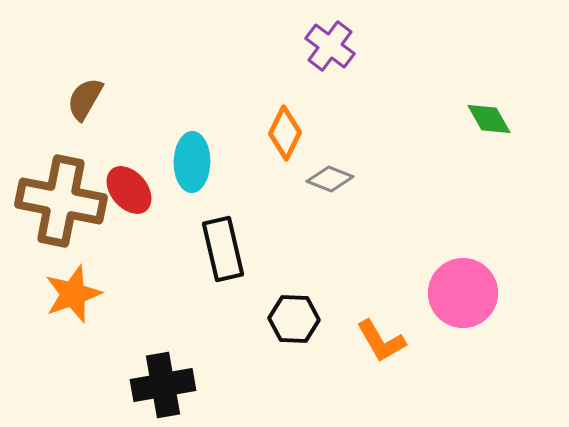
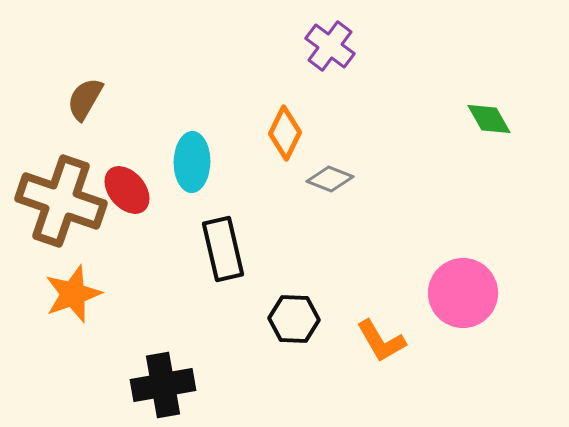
red ellipse: moved 2 px left
brown cross: rotated 8 degrees clockwise
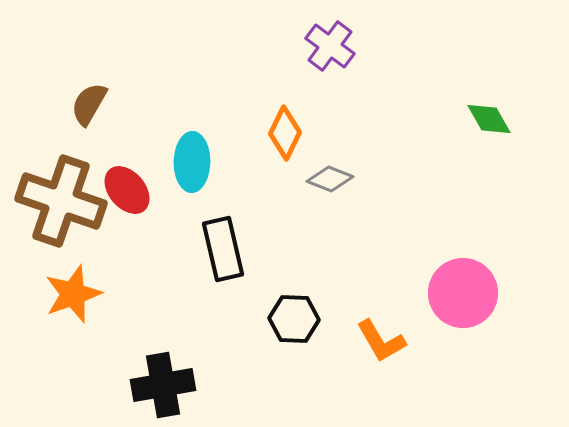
brown semicircle: moved 4 px right, 5 px down
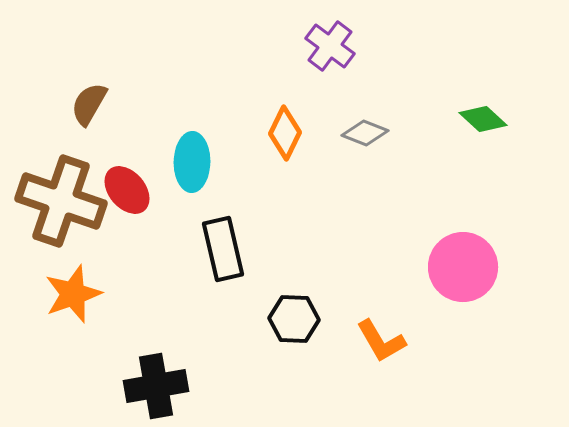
green diamond: moved 6 px left; rotated 18 degrees counterclockwise
gray diamond: moved 35 px right, 46 px up
pink circle: moved 26 px up
black cross: moved 7 px left, 1 px down
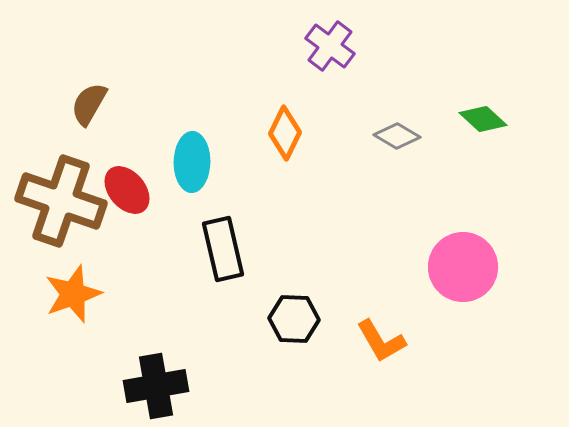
gray diamond: moved 32 px right, 3 px down; rotated 9 degrees clockwise
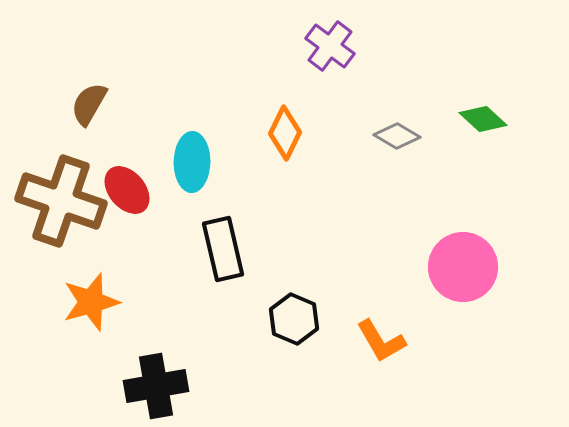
orange star: moved 18 px right, 8 px down; rotated 4 degrees clockwise
black hexagon: rotated 21 degrees clockwise
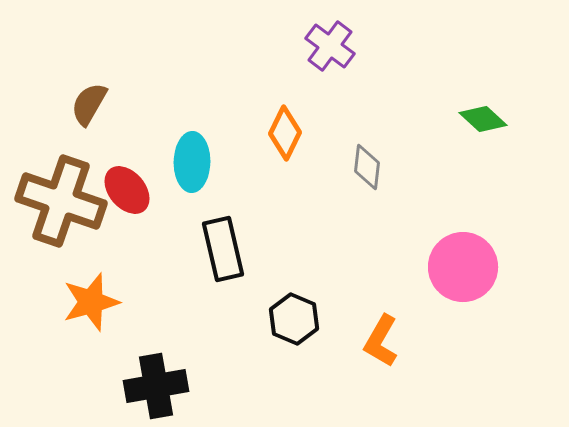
gray diamond: moved 30 px left, 31 px down; rotated 66 degrees clockwise
orange L-shape: rotated 60 degrees clockwise
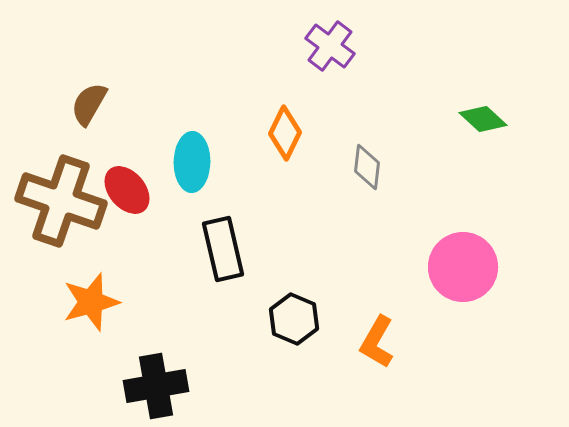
orange L-shape: moved 4 px left, 1 px down
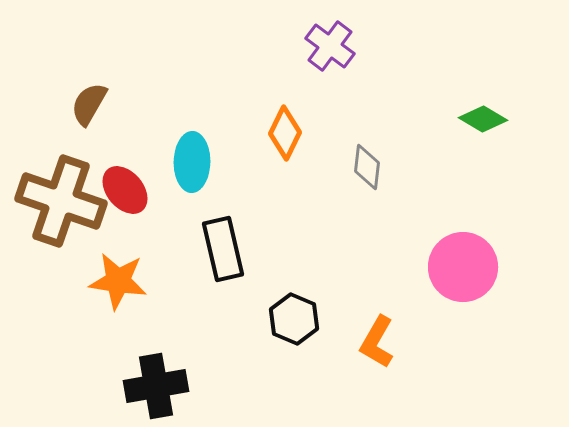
green diamond: rotated 12 degrees counterclockwise
red ellipse: moved 2 px left
orange star: moved 27 px right, 21 px up; rotated 24 degrees clockwise
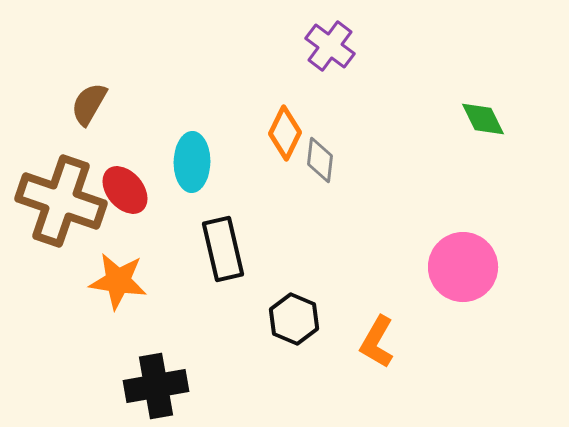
green diamond: rotated 33 degrees clockwise
gray diamond: moved 47 px left, 7 px up
